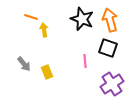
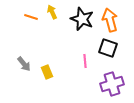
yellow arrow: moved 8 px right, 18 px up; rotated 16 degrees counterclockwise
purple cross: rotated 15 degrees clockwise
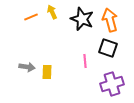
orange line: rotated 40 degrees counterclockwise
gray arrow: moved 3 px right, 3 px down; rotated 42 degrees counterclockwise
yellow rectangle: rotated 24 degrees clockwise
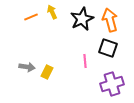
black star: rotated 25 degrees clockwise
yellow rectangle: rotated 24 degrees clockwise
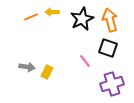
yellow arrow: rotated 64 degrees counterclockwise
pink line: rotated 32 degrees counterclockwise
